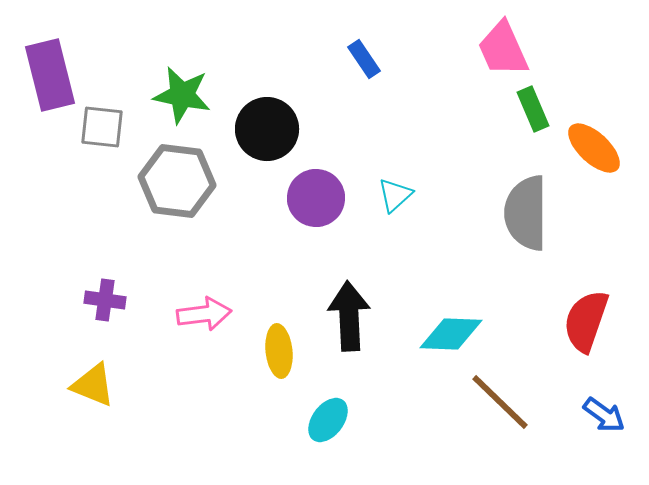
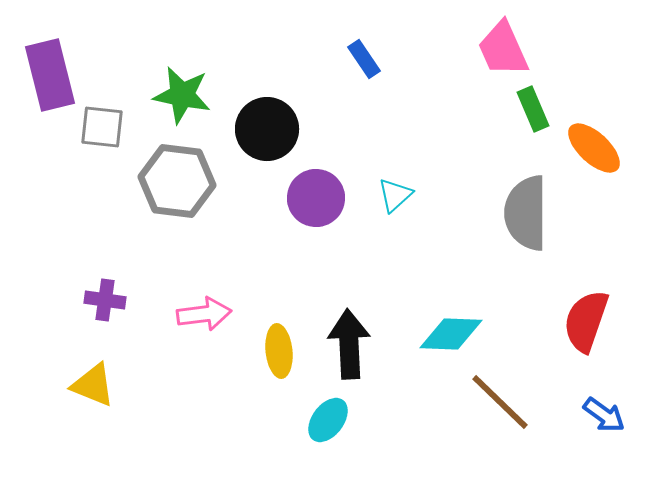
black arrow: moved 28 px down
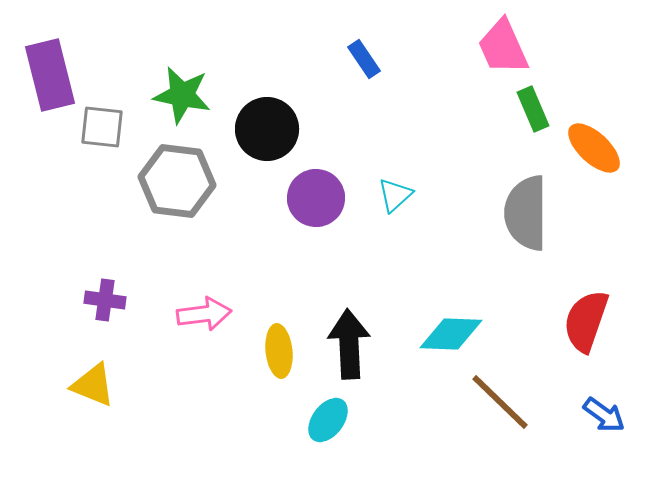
pink trapezoid: moved 2 px up
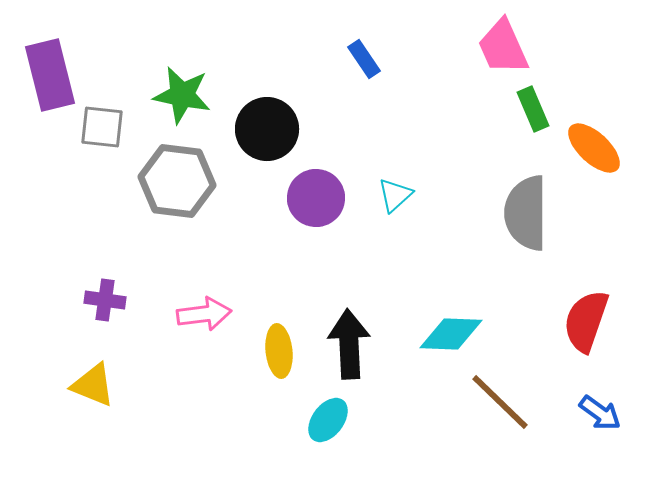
blue arrow: moved 4 px left, 2 px up
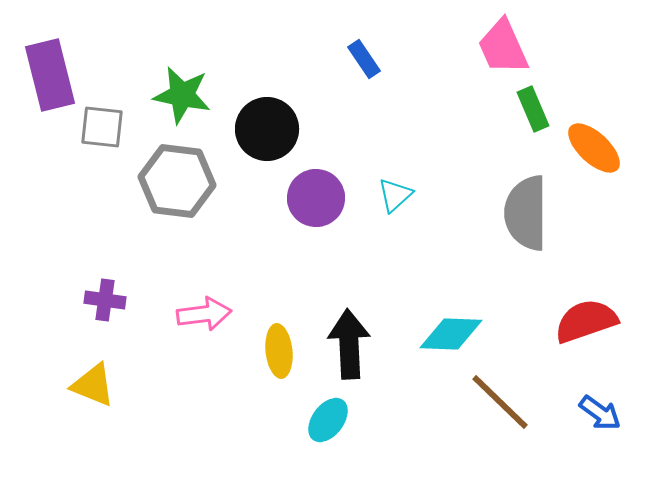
red semicircle: rotated 52 degrees clockwise
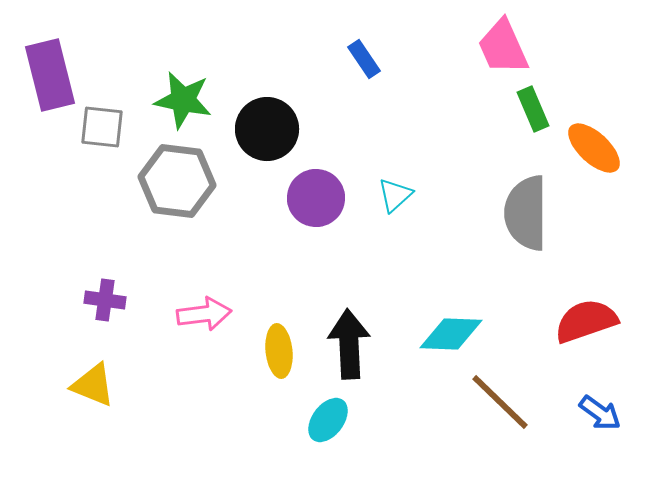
green star: moved 1 px right, 5 px down
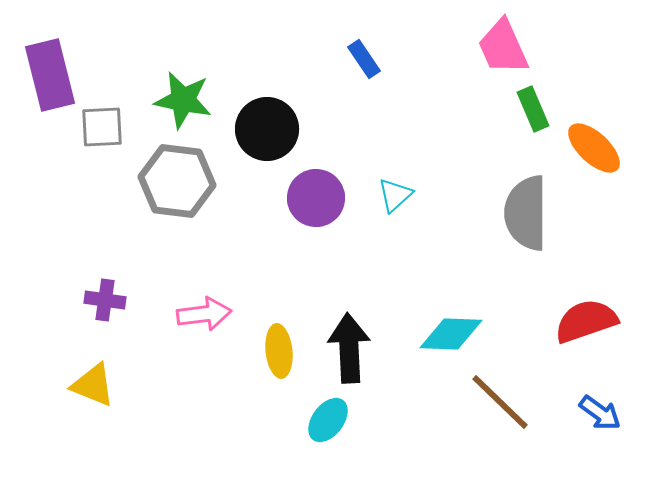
gray square: rotated 9 degrees counterclockwise
black arrow: moved 4 px down
